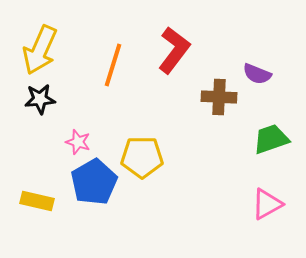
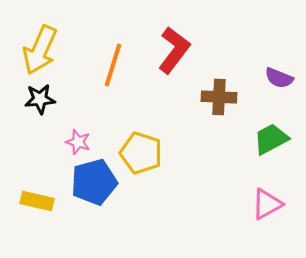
purple semicircle: moved 22 px right, 4 px down
green trapezoid: rotated 9 degrees counterclockwise
yellow pentagon: moved 1 px left, 4 px up; rotated 18 degrees clockwise
blue pentagon: rotated 15 degrees clockwise
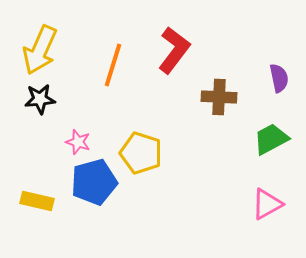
purple semicircle: rotated 124 degrees counterclockwise
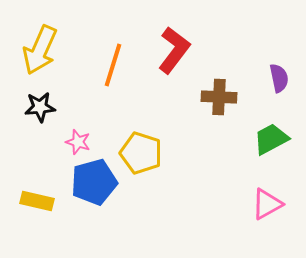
black star: moved 8 px down
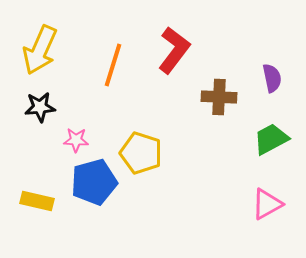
purple semicircle: moved 7 px left
pink star: moved 2 px left, 2 px up; rotated 15 degrees counterclockwise
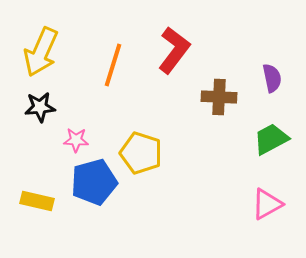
yellow arrow: moved 1 px right, 2 px down
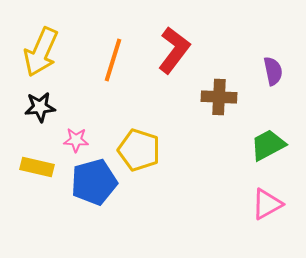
orange line: moved 5 px up
purple semicircle: moved 1 px right, 7 px up
green trapezoid: moved 3 px left, 6 px down
yellow pentagon: moved 2 px left, 3 px up
yellow rectangle: moved 34 px up
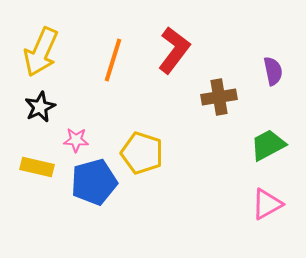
brown cross: rotated 12 degrees counterclockwise
black star: rotated 20 degrees counterclockwise
yellow pentagon: moved 3 px right, 3 px down
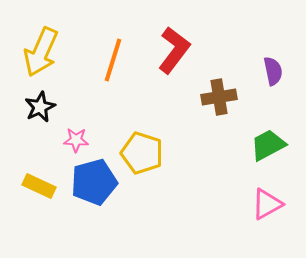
yellow rectangle: moved 2 px right, 19 px down; rotated 12 degrees clockwise
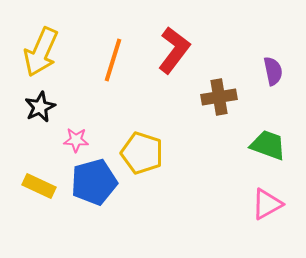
green trapezoid: rotated 48 degrees clockwise
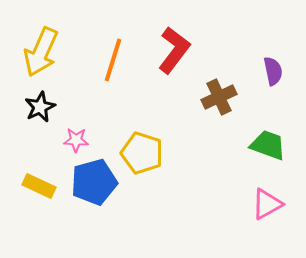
brown cross: rotated 16 degrees counterclockwise
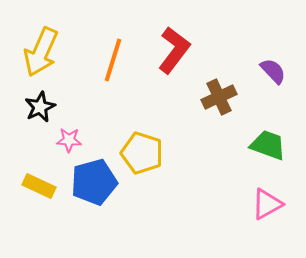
purple semicircle: rotated 32 degrees counterclockwise
pink star: moved 7 px left
